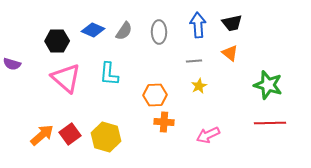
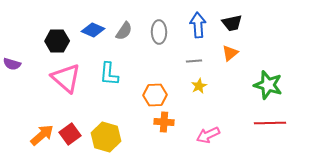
orange triangle: rotated 42 degrees clockwise
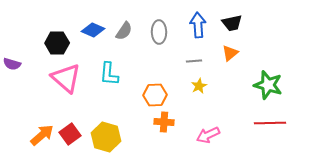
black hexagon: moved 2 px down
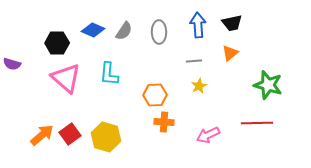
red line: moved 13 px left
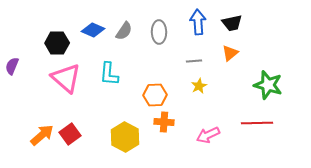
blue arrow: moved 3 px up
purple semicircle: moved 2 px down; rotated 96 degrees clockwise
yellow hexagon: moved 19 px right; rotated 12 degrees clockwise
